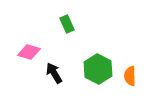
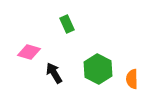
orange semicircle: moved 2 px right, 3 px down
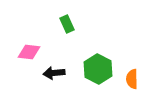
pink diamond: rotated 10 degrees counterclockwise
black arrow: rotated 65 degrees counterclockwise
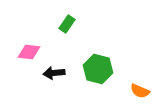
green rectangle: rotated 60 degrees clockwise
green hexagon: rotated 12 degrees counterclockwise
orange semicircle: moved 8 px right, 12 px down; rotated 66 degrees counterclockwise
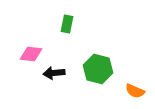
green rectangle: rotated 24 degrees counterclockwise
pink diamond: moved 2 px right, 2 px down
orange semicircle: moved 5 px left
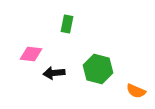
orange semicircle: moved 1 px right
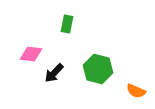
black arrow: rotated 40 degrees counterclockwise
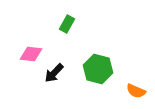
green rectangle: rotated 18 degrees clockwise
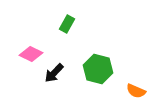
pink diamond: rotated 20 degrees clockwise
